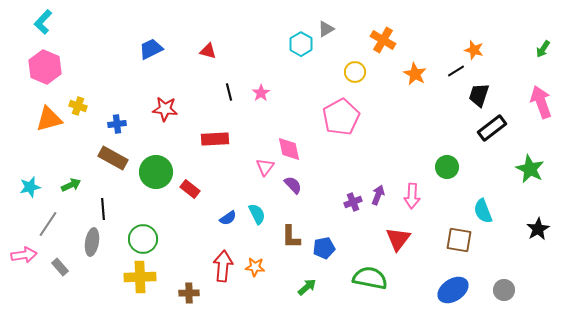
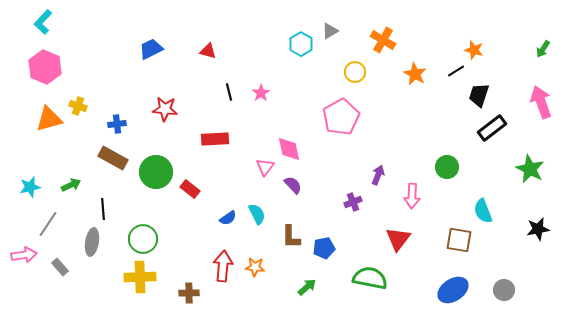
gray triangle at (326, 29): moved 4 px right, 2 px down
purple arrow at (378, 195): moved 20 px up
black star at (538, 229): rotated 20 degrees clockwise
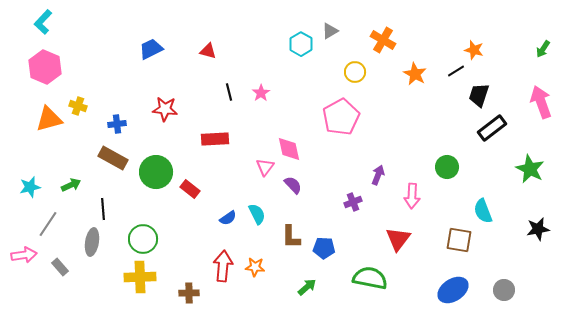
blue pentagon at (324, 248): rotated 15 degrees clockwise
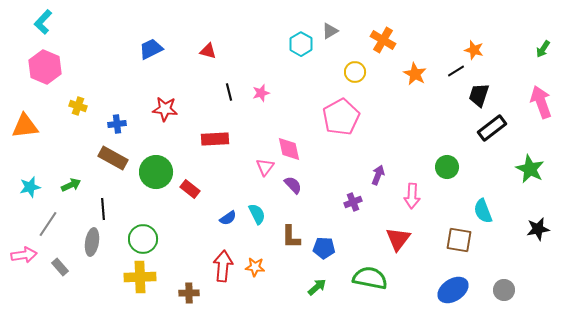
pink star at (261, 93): rotated 18 degrees clockwise
orange triangle at (49, 119): moved 24 px left, 7 px down; rotated 8 degrees clockwise
green arrow at (307, 287): moved 10 px right
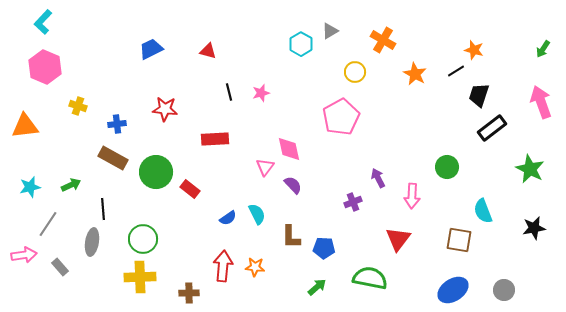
purple arrow at (378, 175): moved 3 px down; rotated 48 degrees counterclockwise
black star at (538, 229): moved 4 px left, 1 px up
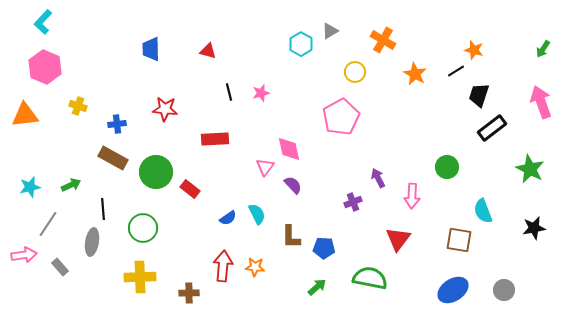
blue trapezoid at (151, 49): rotated 65 degrees counterclockwise
orange triangle at (25, 126): moved 11 px up
green circle at (143, 239): moved 11 px up
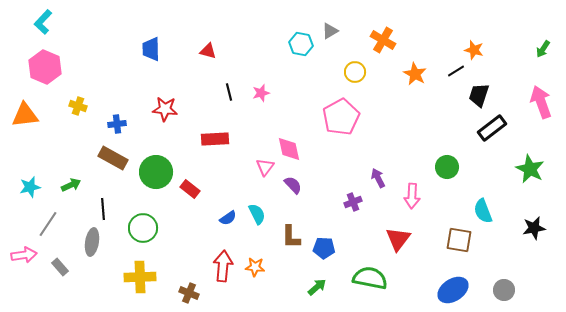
cyan hexagon at (301, 44): rotated 20 degrees counterclockwise
brown cross at (189, 293): rotated 24 degrees clockwise
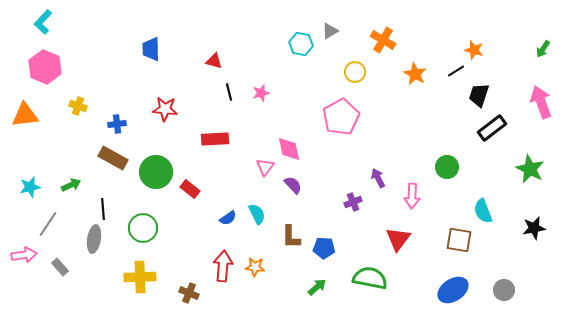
red triangle at (208, 51): moved 6 px right, 10 px down
gray ellipse at (92, 242): moved 2 px right, 3 px up
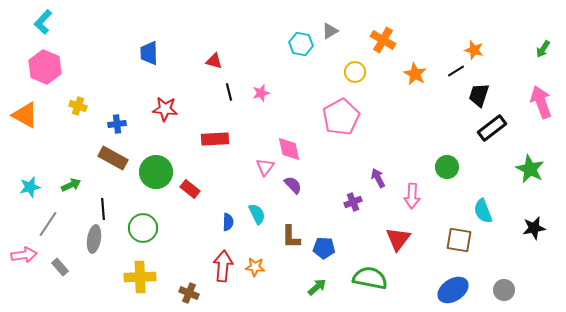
blue trapezoid at (151, 49): moved 2 px left, 4 px down
orange triangle at (25, 115): rotated 36 degrees clockwise
blue semicircle at (228, 218): moved 4 px down; rotated 54 degrees counterclockwise
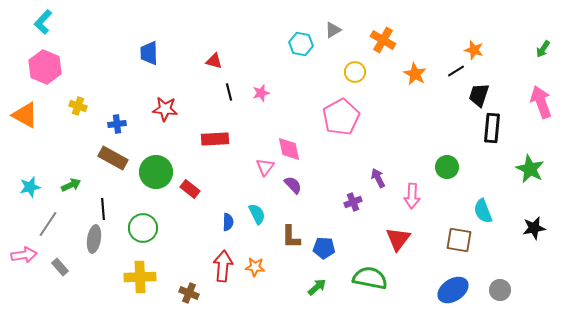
gray triangle at (330, 31): moved 3 px right, 1 px up
black rectangle at (492, 128): rotated 48 degrees counterclockwise
gray circle at (504, 290): moved 4 px left
